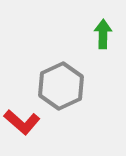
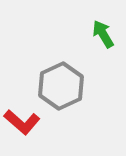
green arrow: rotated 32 degrees counterclockwise
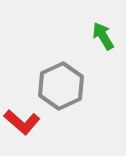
green arrow: moved 2 px down
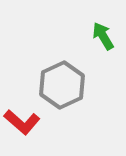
gray hexagon: moved 1 px right, 1 px up
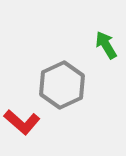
green arrow: moved 3 px right, 9 px down
